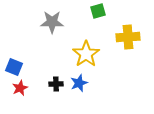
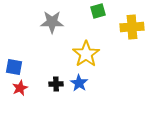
yellow cross: moved 4 px right, 10 px up
blue square: rotated 12 degrees counterclockwise
blue star: rotated 18 degrees counterclockwise
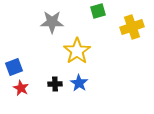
yellow cross: rotated 15 degrees counterclockwise
yellow star: moved 9 px left, 3 px up
blue square: rotated 30 degrees counterclockwise
black cross: moved 1 px left
red star: moved 1 px right; rotated 21 degrees counterclockwise
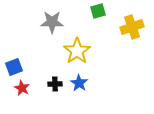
red star: moved 1 px right
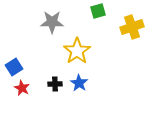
blue square: rotated 12 degrees counterclockwise
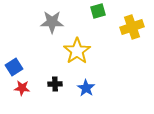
blue star: moved 7 px right, 5 px down
red star: rotated 21 degrees counterclockwise
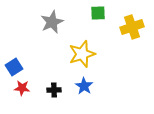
green square: moved 2 px down; rotated 14 degrees clockwise
gray star: rotated 25 degrees counterclockwise
yellow star: moved 5 px right, 3 px down; rotated 16 degrees clockwise
black cross: moved 1 px left, 6 px down
blue star: moved 2 px left, 2 px up
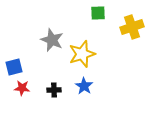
gray star: moved 18 px down; rotated 25 degrees counterclockwise
blue square: rotated 18 degrees clockwise
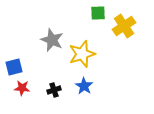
yellow cross: moved 8 px left, 1 px up; rotated 15 degrees counterclockwise
black cross: rotated 16 degrees counterclockwise
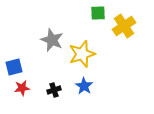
red star: rotated 14 degrees counterclockwise
